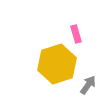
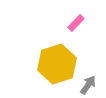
pink rectangle: moved 11 px up; rotated 60 degrees clockwise
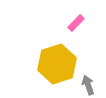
gray arrow: rotated 54 degrees counterclockwise
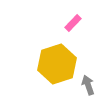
pink rectangle: moved 3 px left
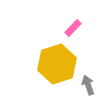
pink rectangle: moved 5 px down
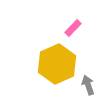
yellow hexagon: rotated 6 degrees counterclockwise
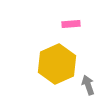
pink rectangle: moved 2 px left, 4 px up; rotated 42 degrees clockwise
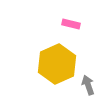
pink rectangle: rotated 18 degrees clockwise
